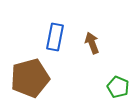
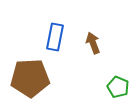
brown arrow: moved 1 px right
brown pentagon: rotated 12 degrees clockwise
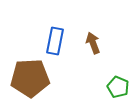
blue rectangle: moved 4 px down
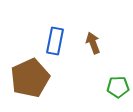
brown pentagon: rotated 21 degrees counterclockwise
green pentagon: rotated 25 degrees counterclockwise
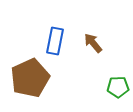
brown arrow: rotated 20 degrees counterclockwise
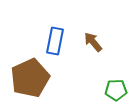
brown arrow: moved 1 px up
green pentagon: moved 2 px left, 3 px down
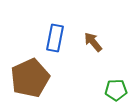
blue rectangle: moved 3 px up
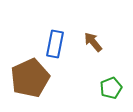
blue rectangle: moved 6 px down
green pentagon: moved 5 px left, 2 px up; rotated 20 degrees counterclockwise
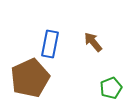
blue rectangle: moved 5 px left
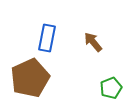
blue rectangle: moved 3 px left, 6 px up
